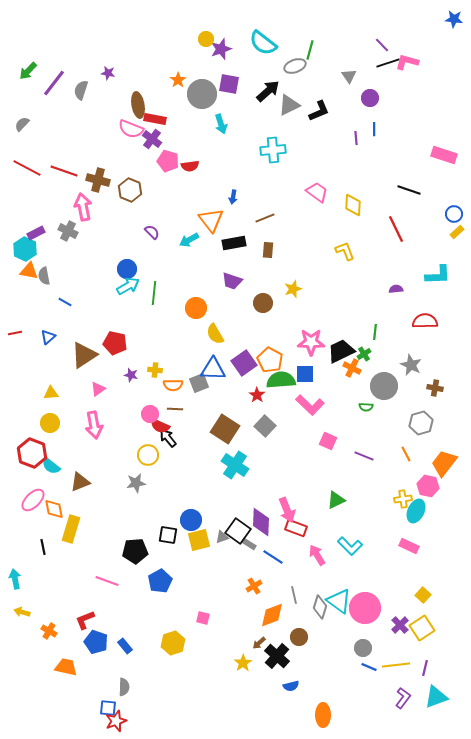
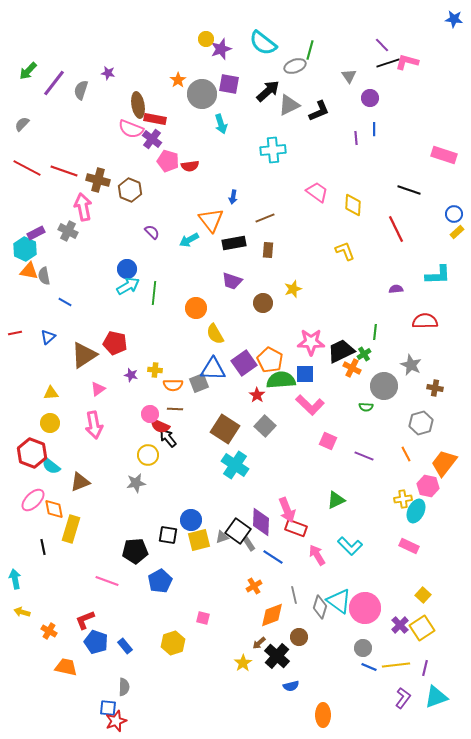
gray rectangle at (249, 544): rotated 24 degrees clockwise
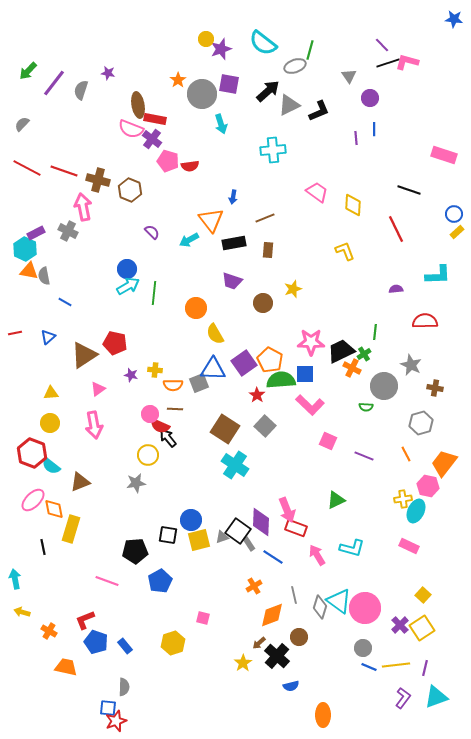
cyan L-shape at (350, 546): moved 2 px right, 2 px down; rotated 30 degrees counterclockwise
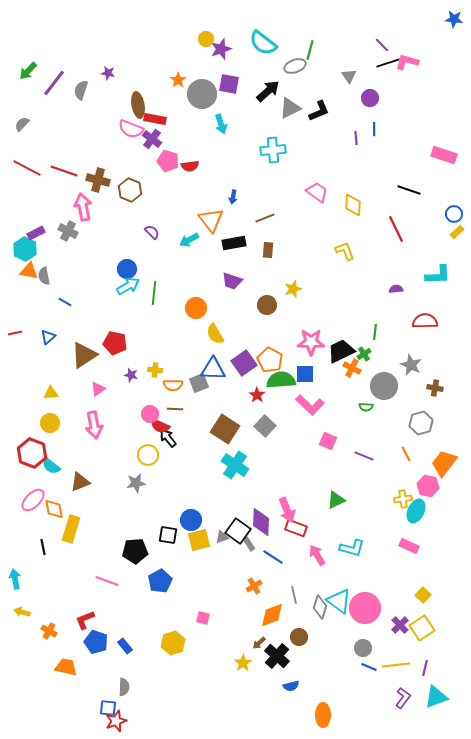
gray triangle at (289, 105): moved 1 px right, 3 px down
brown circle at (263, 303): moved 4 px right, 2 px down
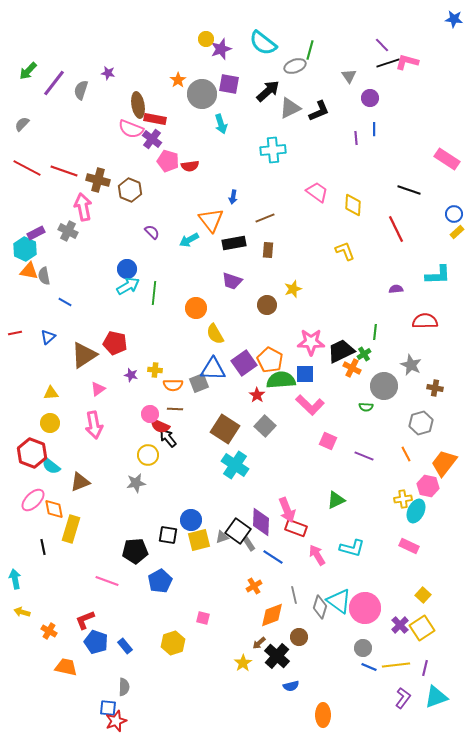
pink rectangle at (444, 155): moved 3 px right, 4 px down; rotated 15 degrees clockwise
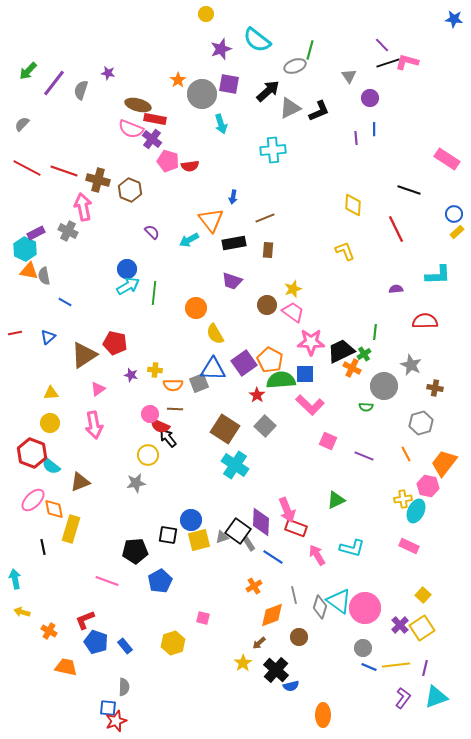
yellow circle at (206, 39): moved 25 px up
cyan semicircle at (263, 43): moved 6 px left, 3 px up
brown ellipse at (138, 105): rotated 65 degrees counterclockwise
pink trapezoid at (317, 192): moved 24 px left, 120 px down
black cross at (277, 656): moved 1 px left, 14 px down
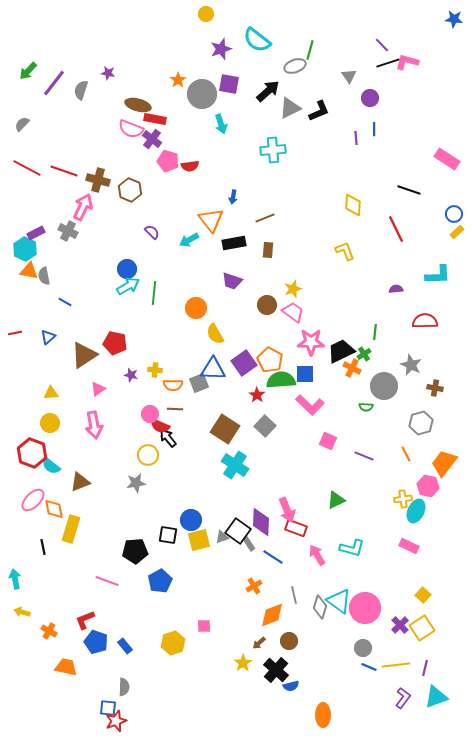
pink arrow at (83, 207): rotated 36 degrees clockwise
pink square at (203, 618): moved 1 px right, 8 px down; rotated 16 degrees counterclockwise
brown circle at (299, 637): moved 10 px left, 4 px down
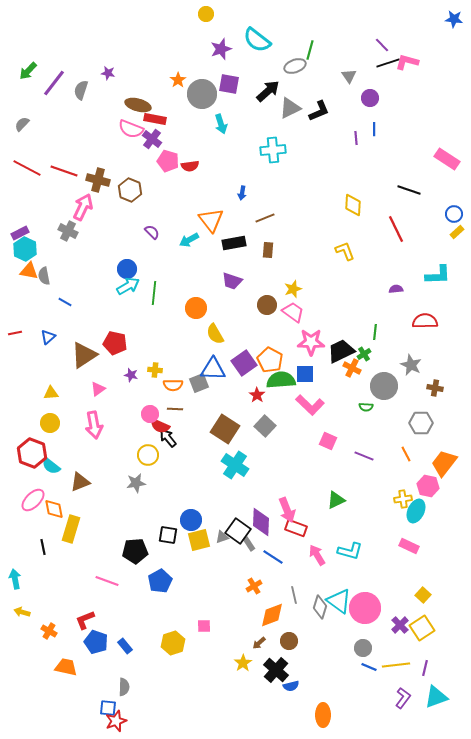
blue arrow at (233, 197): moved 9 px right, 4 px up
purple rectangle at (36, 233): moved 16 px left
gray hexagon at (421, 423): rotated 15 degrees clockwise
cyan L-shape at (352, 548): moved 2 px left, 3 px down
